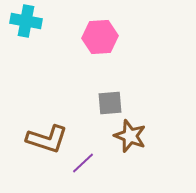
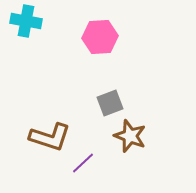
gray square: rotated 16 degrees counterclockwise
brown L-shape: moved 3 px right, 2 px up
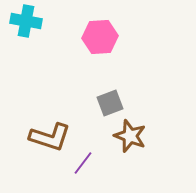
purple line: rotated 10 degrees counterclockwise
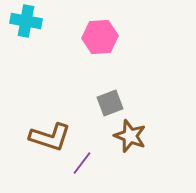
purple line: moved 1 px left
